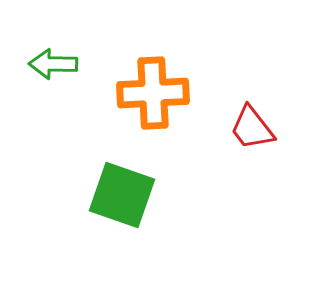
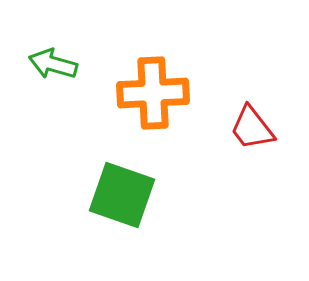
green arrow: rotated 15 degrees clockwise
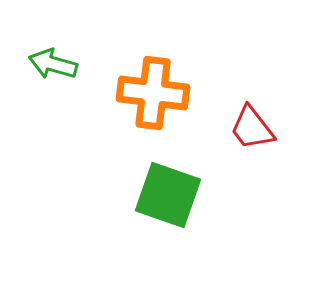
orange cross: rotated 10 degrees clockwise
green square: moved 46 px right
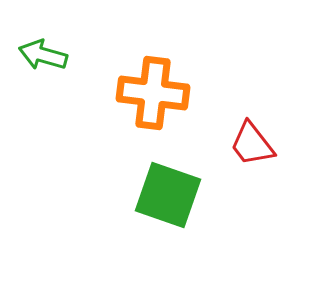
green arrow: moved 10 px left, 9 px up
red trapezoid: moved 16 px down
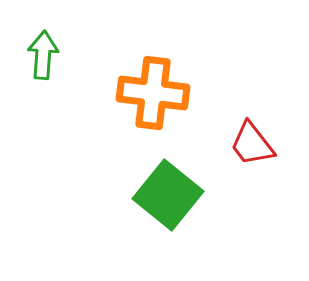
green arrow: rotated 78 degrees clockwise
green square: rotated 20 degrees clockwise
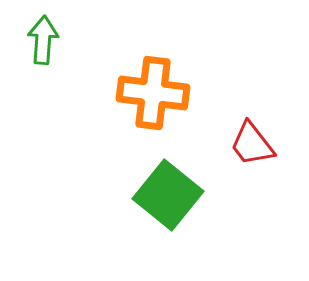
green arrow: moved 15 px up
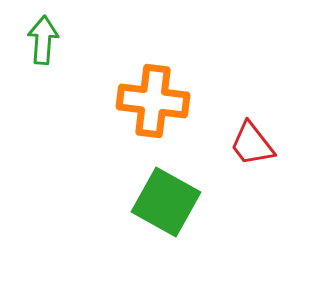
orange cross: moved 8 px down
green square: moved 2 px left, 7 px down; rotated 10 degrees counterclockwise
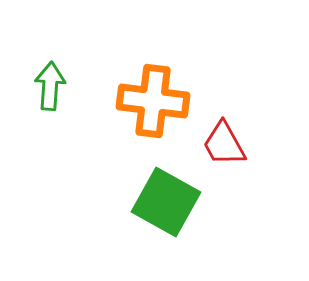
green arrow: moved 7 px right, 46 px down
red trapezoid: moved 28 px left; rotated 9 degrees clockwise
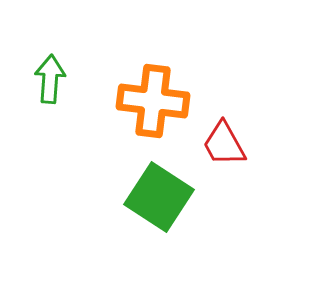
green arrow: moved 7 px up
green square: moved 7 px left, 5 px up; rotated 4 degrees clockwise
